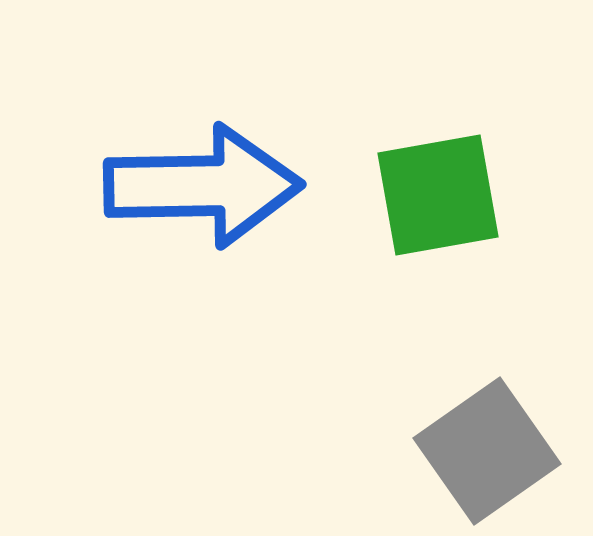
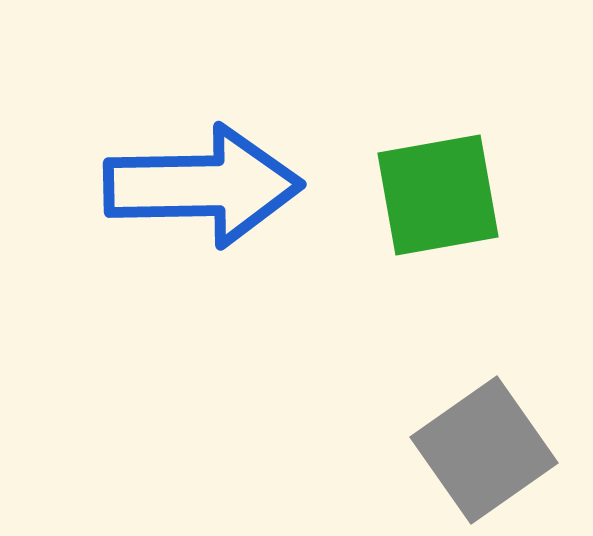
gray square: moved 3 px left, 1 px up
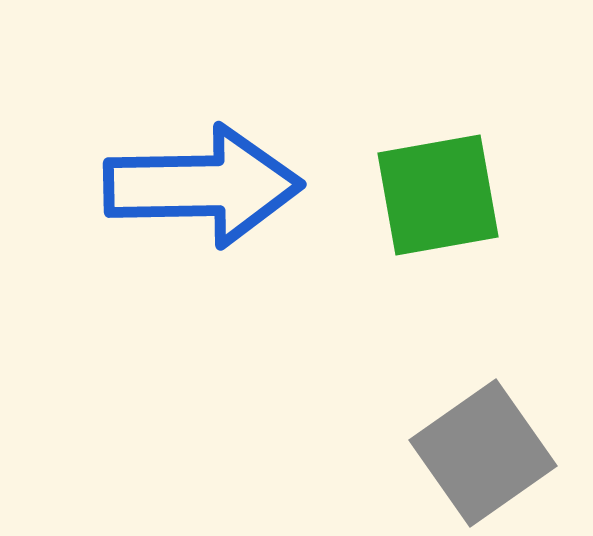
gray square: moved 1 px left, 3 px down
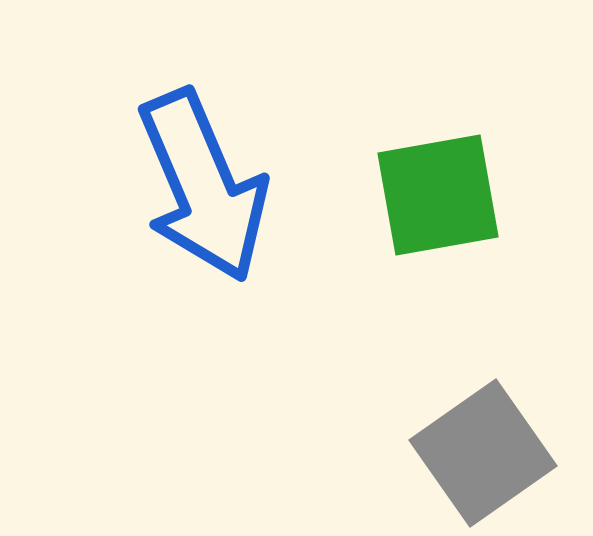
blue arrow: rotated 68 degrees clockwise
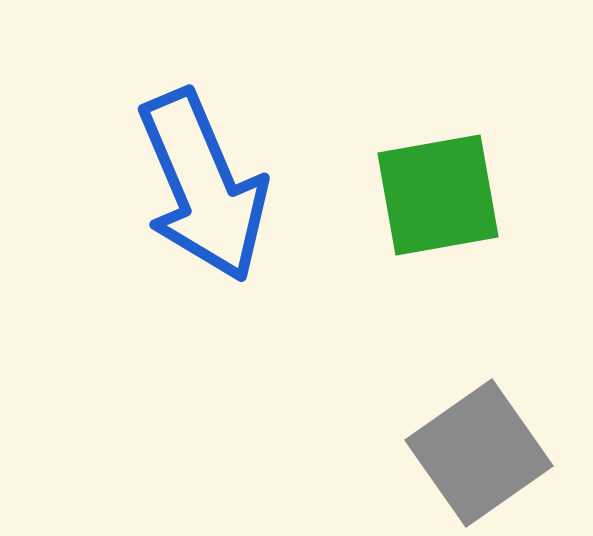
gray square: moved 4 px left
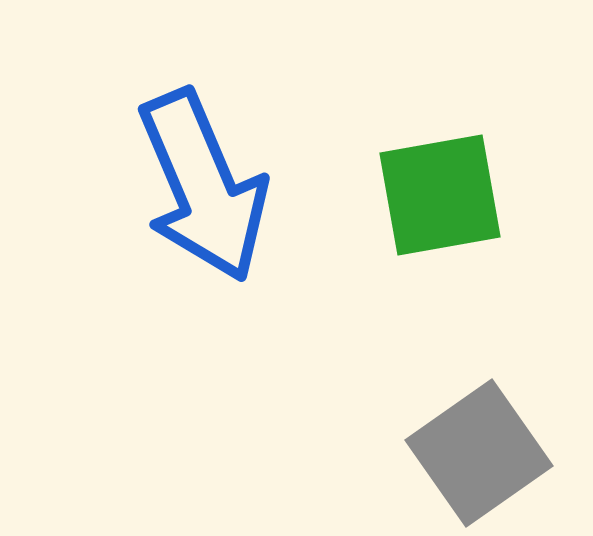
green square: moved 2 px right
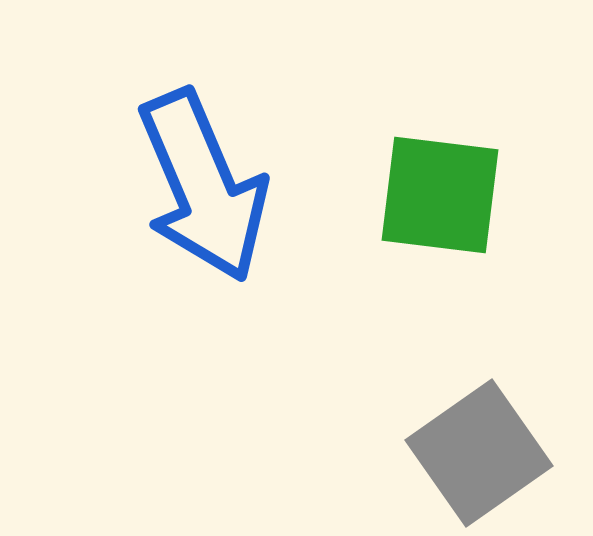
green square: rotated 17 degrees clockwise
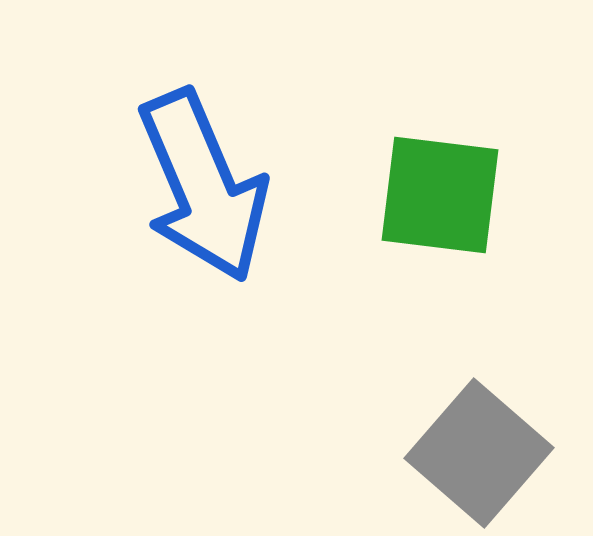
gray square: rotated 14 degrees counterclockwise
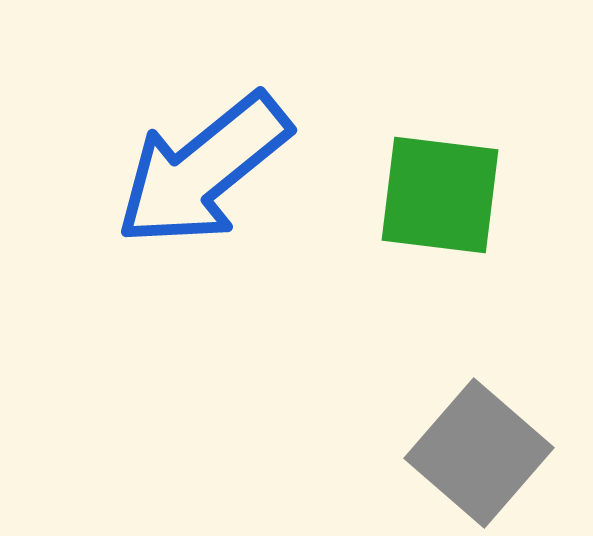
blue arrow: moved 16 px up; rotated 74 degrees clockwise
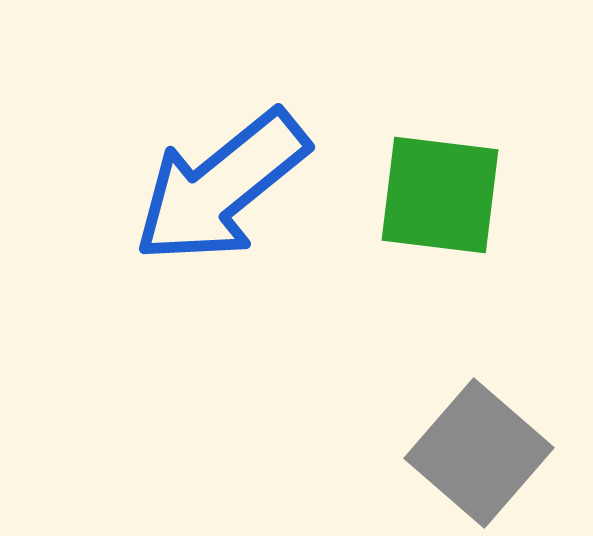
blue arrow: moved 18 px right, 17 px down
